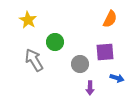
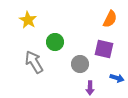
purple square: moved 1 px left, 3 px up; rotated 18 degrees clockwise
gray arrow: moved 2 px down
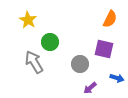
green circle: moved 5 px left
purple arrow: rotated 48 degrees clockwise
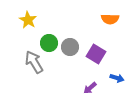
orange semicircle: rotated 66 degrees clockwise
green circle: moved 1 px left, 1 px down
purple square: moved 8 px left, 5 px down; rotated 18 degrees clockwise
gray circle: moved 10 px left, 17 px up
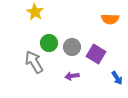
yellow star: moved 7 px right, 8 px up
gray circle: moved 2 px right
blue arrow: rotated 40 degrees clockwise
purple arrow: moved 18 px left, 12 px up; rotated 32 degrees clockwise
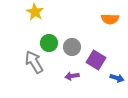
purple square: moved 6 px down
blue arrow: rotated 40 degrees counterclockwise
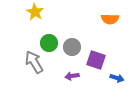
purple square: rotated 12 degrees counterclockwise
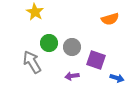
orange semicircle: rotated 18 degrees counterclockwise
gray arrow: moved 2 px left
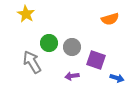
yellow star: moved 9 px left, 2 px down
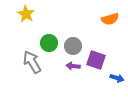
gray circle: moved 1 px right, 1 px up
purple arrow: moved 1 px right, 10 px up; rotated 16 degrees clockwise
